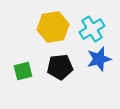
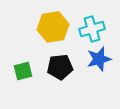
cyan cross: rotated 15 degrees clockwise
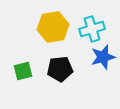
blue star: moved 4 px right, 2 px up
black pentagon: moved 2 px down
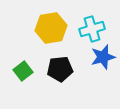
yellow hexagon: moved 2 px left, 1 px down
green square: rotated 24 degrees counterclockwise
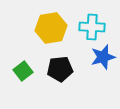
cyan cross: moved 2 px up; rotated 20 degrees clockwise
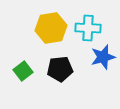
cyan cross: moved 4 px left, 1 px down
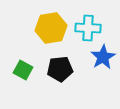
blue star: rotated 15 degrees counterclockwise
green square: moved 1 px up; rotated 24 degrees counterclockwise
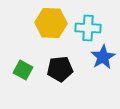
yellow hexagon: moved 5 px up; rotated 12 degrees clockwise
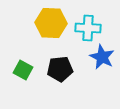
blue star: moved 1 px left; rotated 15 degrees counterclockwise
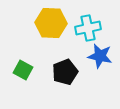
cyan cross: rotated 15 degrees counterclockwise
blue star: moved 2 px left, 1 px up; rotated 15 degrees counterclockwise
black pentagon: moved 5 px right, 3 px down; rotated 15 degrees counterclockwise
